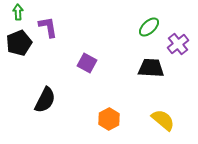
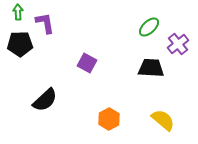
purple L-shape: moved 3 px left, 4 px up
black pentagon: moved 1 px right, 1 px down; rotated 20 degrees clockwise
black semicircle: rotated 20 degrees clockwise
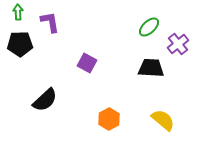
purple L-shape: moved 5 px right, 1 px up
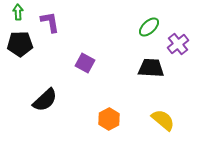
purple square: moved 2 px left
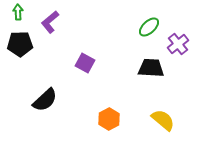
purple L-shape: rotated 120 degrees counterclockwise
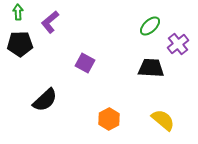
green ellipse: moved 1 px right, 1 px up
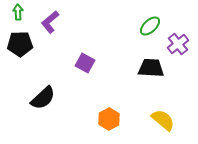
black semicircle: moved 2 px left, 2 px up
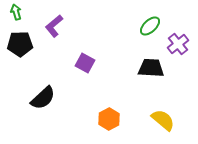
green arrow: moved 2 px left; rotated 14 degrees counterclockwise
purple L-shape: moved 4 px right, 4 px down
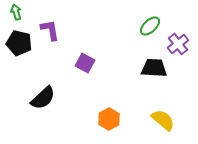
purple L-shape: moved 4 px left, 4 px down; rotated 120 degrees clockwise
black pentagon: moved 1 px left, 1 px up; rotated 15 degrees clockwise
black trapezoid: moved 3 px right
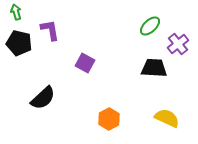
yellow semicircle: moved 4 px right, 2 px up; rotated 15 degrees counterclockwise
